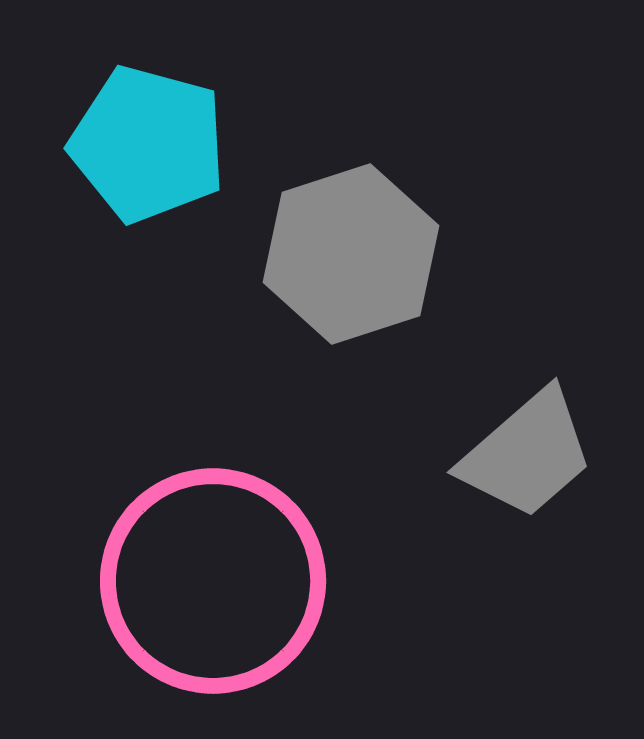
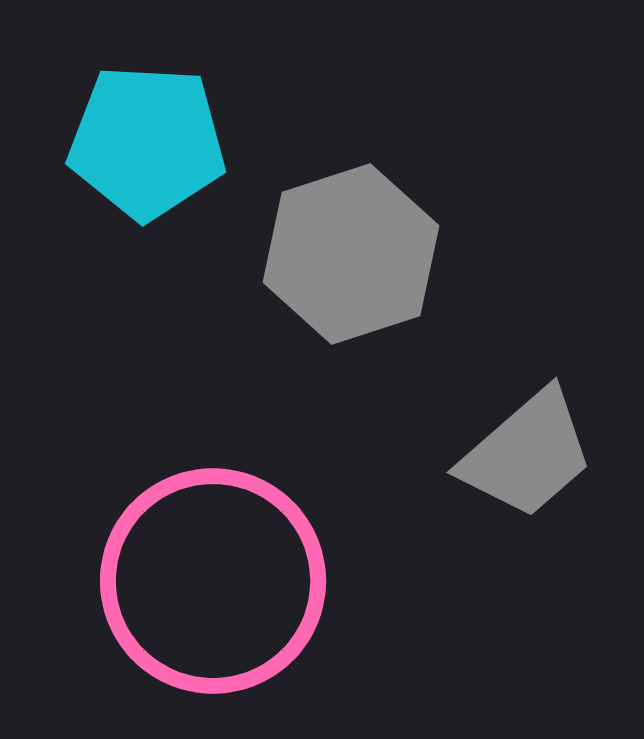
cyan pentagon: moved 1 px left, 2 px up; rotated 12 degrees counterclockwise
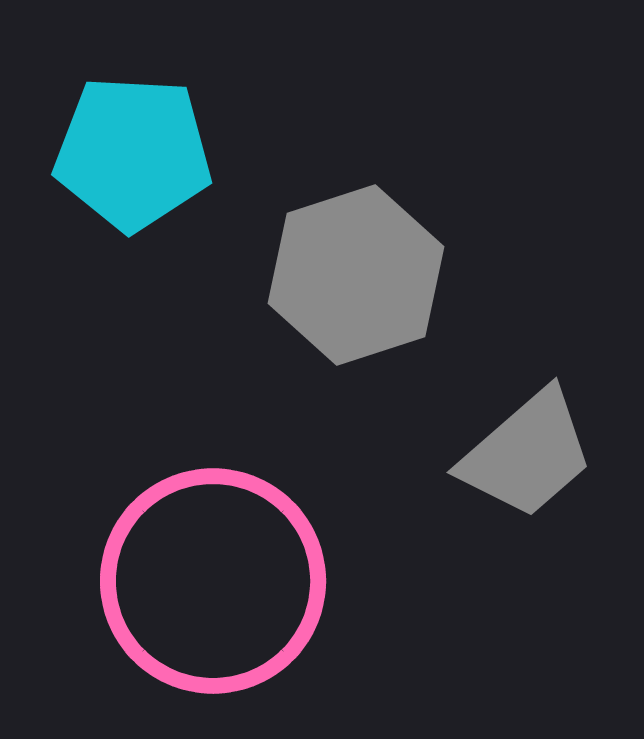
cyan pentagon: moved 14 px left, 11 px down
gray hexagon: moved 5 px right, 21 px down
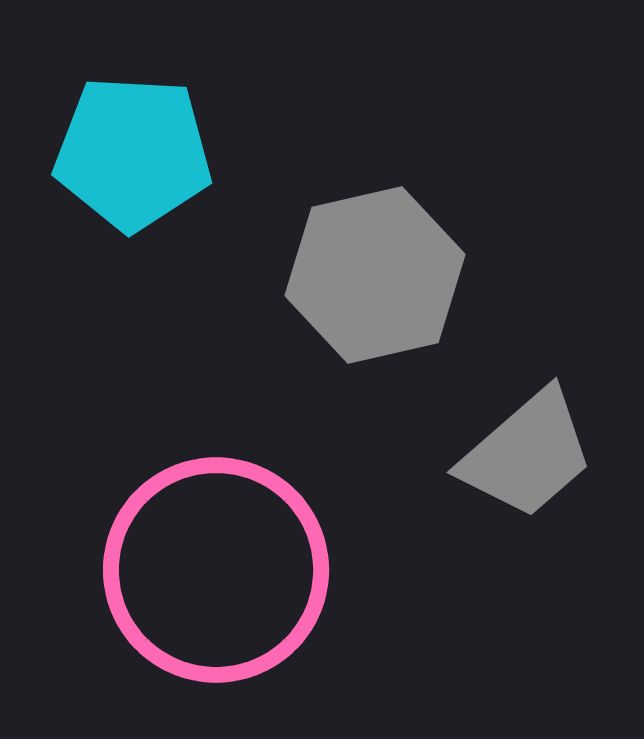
gray hexagon: moved 19 px right; rotated 5 degrees clockwise
pink circle: moved 3 px right, 11 px up
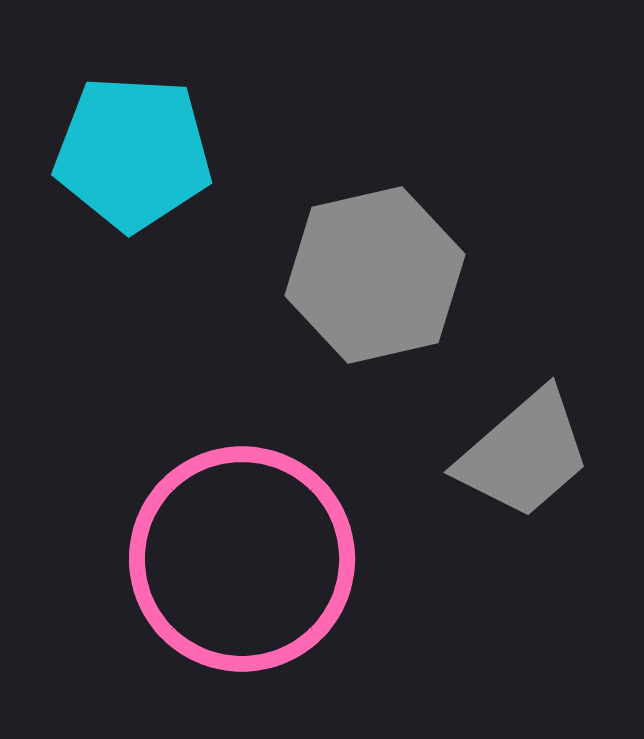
gray trapezoid: moved 3 px left
pink circle: moved 26 px right, 11 px up
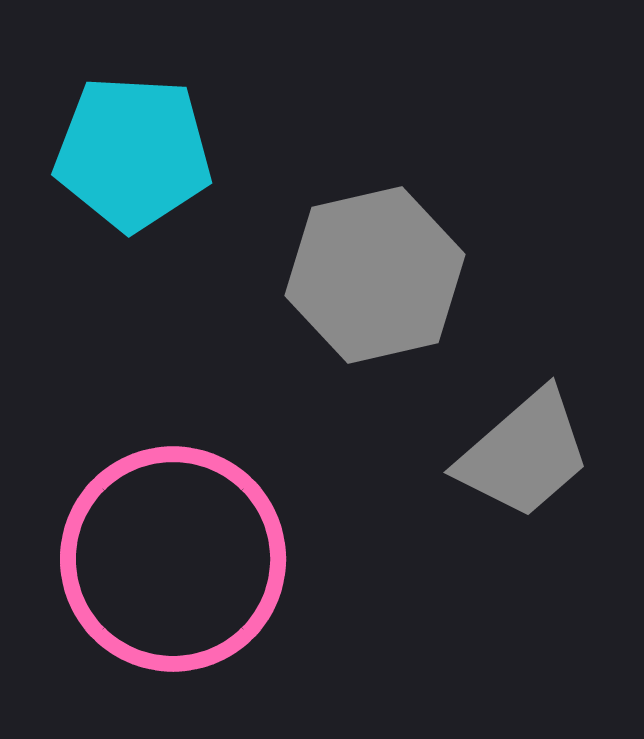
pink circle: moved 69 px left
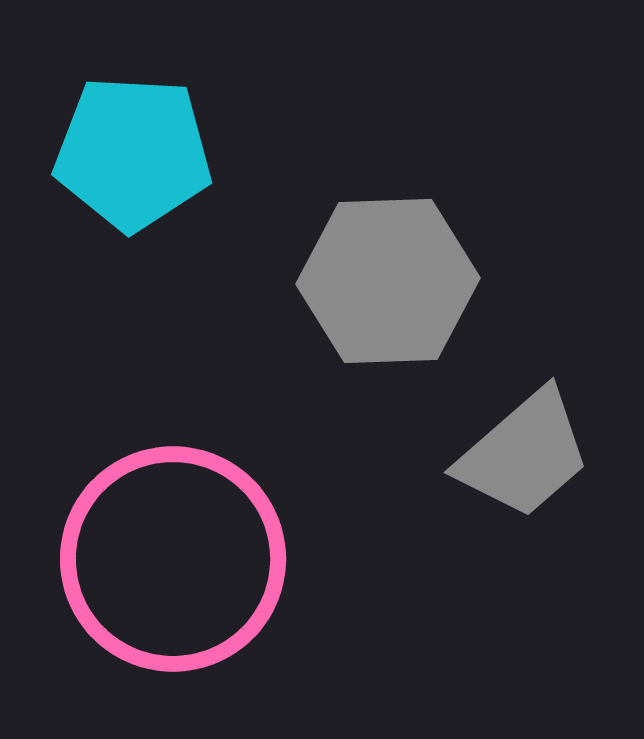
gray hexagon: moved 13 px right, 6 px down; rotated 11 degrees clockwise
